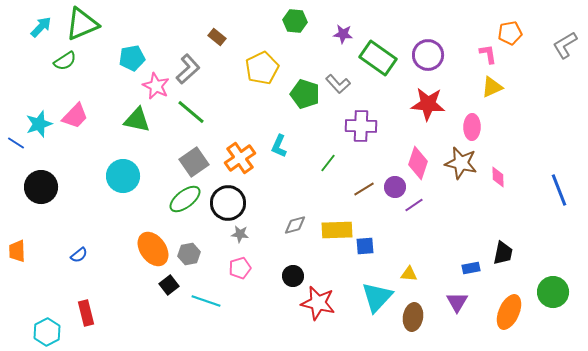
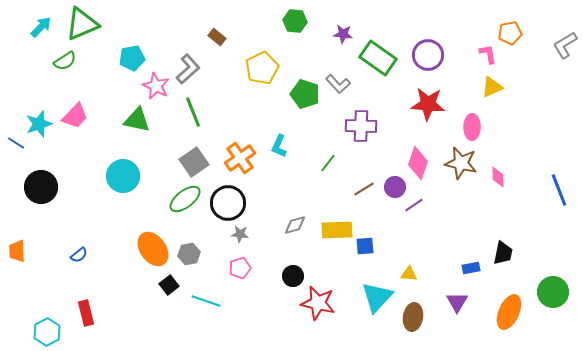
green line at (191, 112): moved 2 px right; rotated 28 degrees clockwise
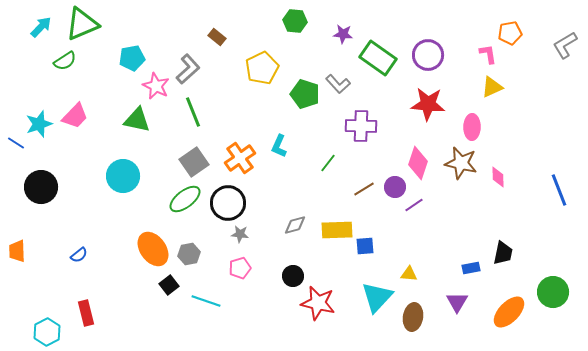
orange ellipse at (509, 312): rotated 20 degrees clockwise
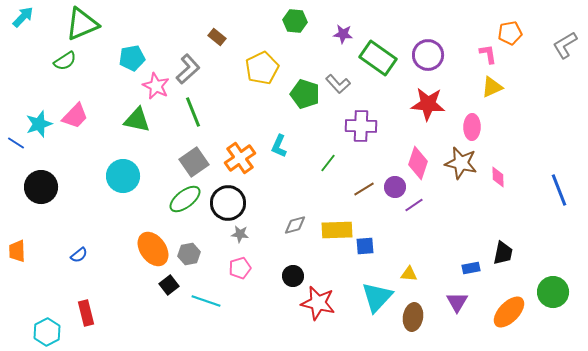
cyan arrow at (41, 27): moved 18 px left, 10 px up
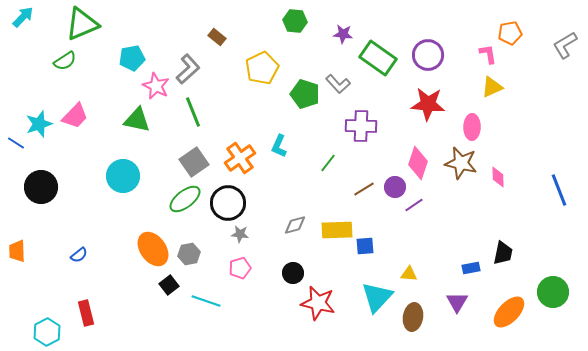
black circle at (293, 276): moved 3 px up
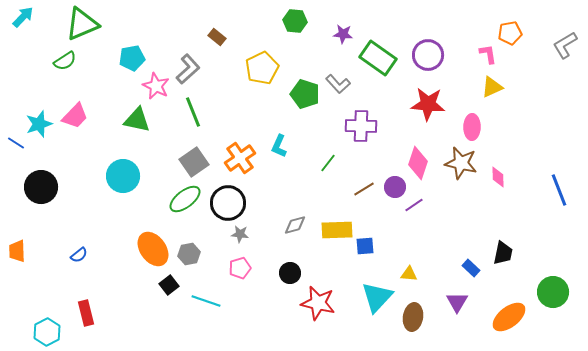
blue rectangle at (471, 268): rotated 54 degrees clockwise
black circle at (293, 273): moved 3 px left
orange ellipse at (509, 312): moved 5 px down; rotated 8 degrees clockwise
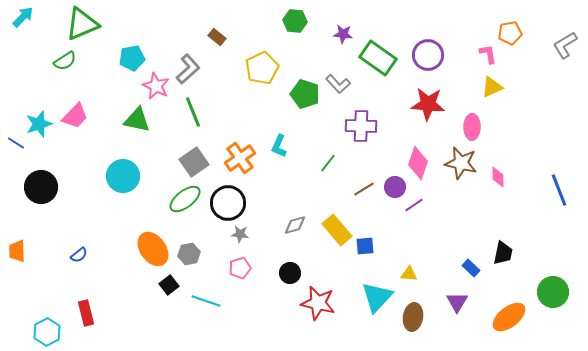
yellow rectangle at (337, 230): rotated 52 degrees clockwise
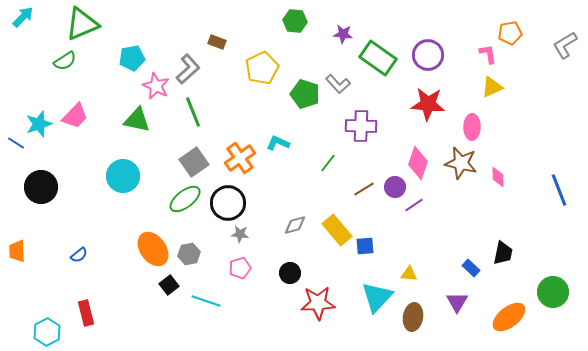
brown rectangle at (217, 37): moved 5 px down; rotated 18 degrees counterclockwise
cyan L-shape at (279, 146): moved 1 px left, 3 px up; rotated 90 degrees clockwise
red star at (318, 303): rotated 16 degrees counterclockwise
